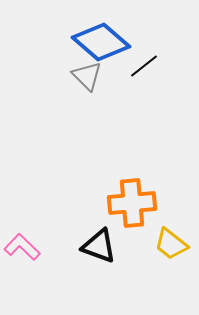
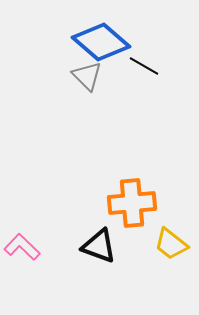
black line: rotated 68 degrees clockwise
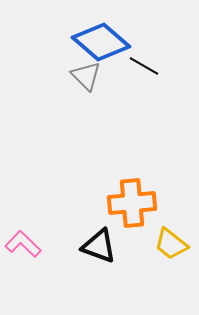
gray triangle: moved 1 px left
pink L-shape: moved 1 px right, 3 px up
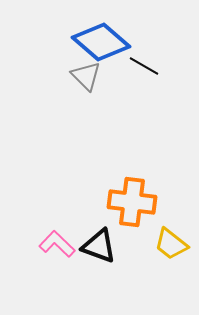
orange cross: moved 1 px up; rotated 12 degrees clockwise
pink L-shape: moved 34 px right
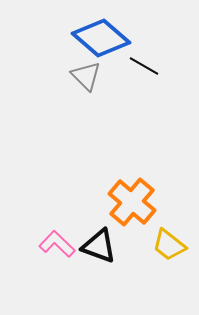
blue diamond: moved 4 px up
orange cross: rotated 33 degrees clockwise
yellow trapezoid: moved 2 px left, 1 px down
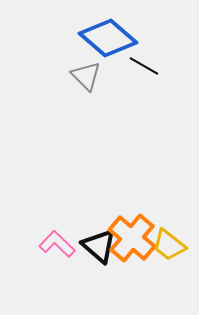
blue diamond: moved 7 px right
orange cross: moved 36 px down
black triangle: rotated 21 degrees clockwise
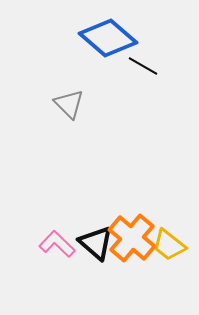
black line: moved 1 px left
gray triangle: moved 17 px left, 28 px down
black triangle: moved 3 px left, 3 px up
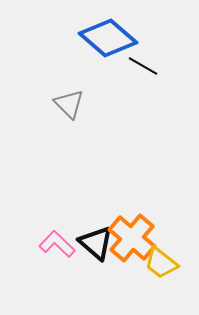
yellow trapezoid: moved 8 px left, 18 px down
